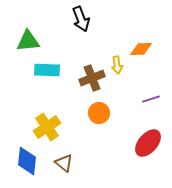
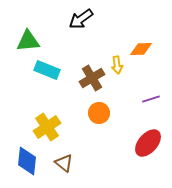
black arrow: rotated 75 degrees clockwise
cyan rectangle: rotated 20 degrees clockwise
brown cross: rotated 10 degrees counterclockwise
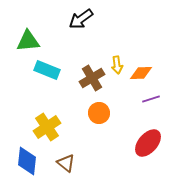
orange diamond: moved 24 px down
brown triangle: moved 2 px right
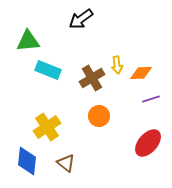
cyan rectangle: moved 1 px right
orange circle: moved 3 px down
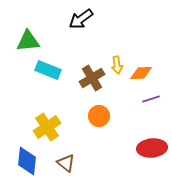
red ellipse: moved 4 px right, 5 px down; rotated 44 degrees clockwise
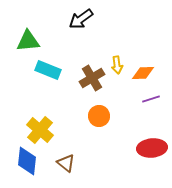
orange diamond: moved 2 px right
yellow cross: moved 7 px left, 3 px down; rotated 16 degrees counterclockwise
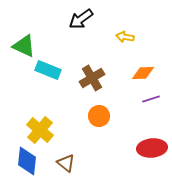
green triangle: moved 4 px left, 5 px down; rotated 30 degrees clockwise
yellow arrow: moved 8 px right, 28 px up; rotated 108 degrees clockwise
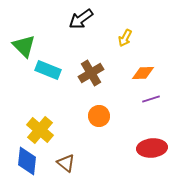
yellow arrow: moved 1 px down; rotated 72 degrees counterclockwise
green triangle: rotated 20 degrees clockwise
brown cross: moved 1 px left, 5 px up
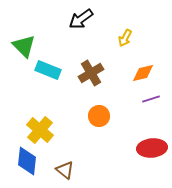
orange diamond: rotated 10 degrees counterclockwise
brown triangle: moved 1 px left, 7 px down
